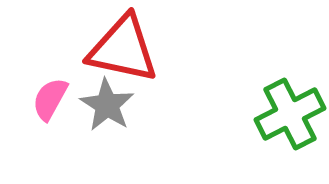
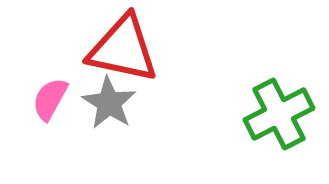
gray star: moved 2 px right, 2 px up
green cross: moved 11 px left
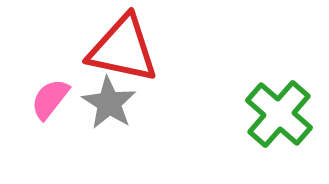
pink semicircle: rotated 9 degrees clockwise
green cross: rotated 22 degrees counterclockwise
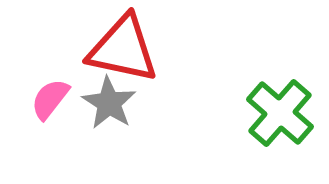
green cross: moved 1 px right, 1 px up
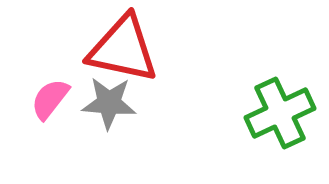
gray star: rotated 28 degrees counterclockwise
green cross: rotated 24 degrees clockwise
